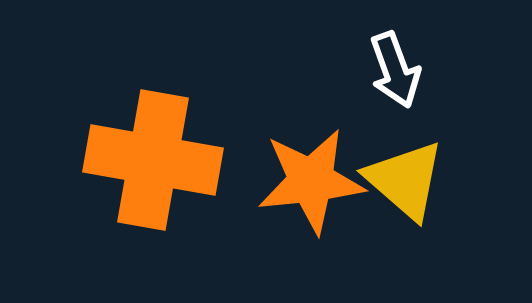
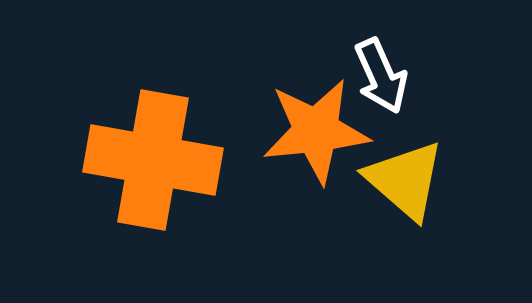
white arrow: moved 14 px left, 6 px down; rotated 4 degrees counterclockwise
orange star: moved 5 px right, 50 px up
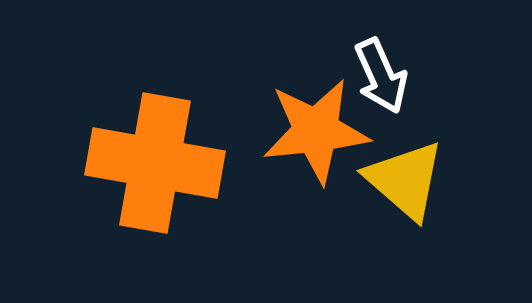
orange cross: moved 2 px right, 3 px down
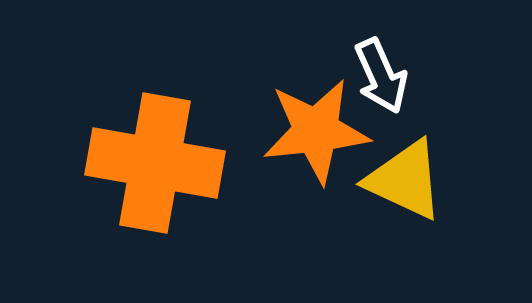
yellow triangle: rotated 16 degrees counterclockwise
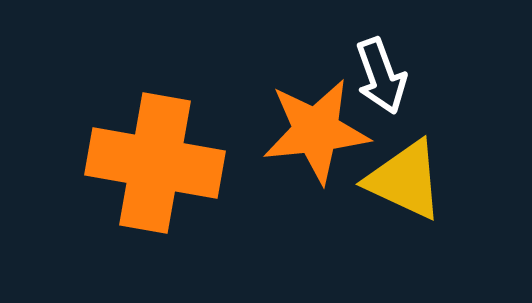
white arrow: rotated 4 degrees clockwise
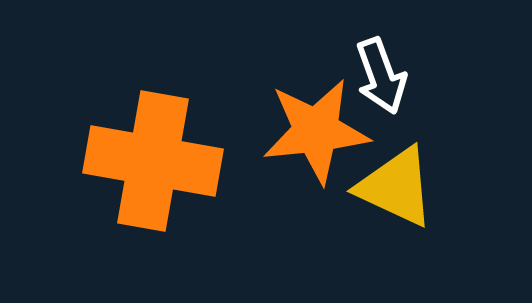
orange cross: moved 2 px left, 2 px up
yellow triangle: moved 9 px left, 7 px down
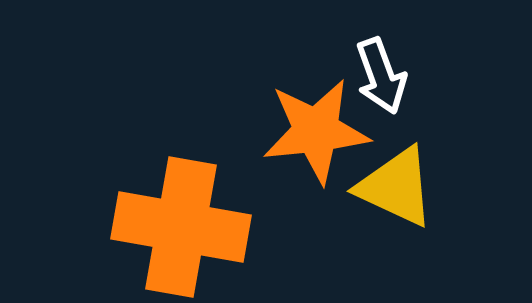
orange cross: moved 28 px right, 66 px down
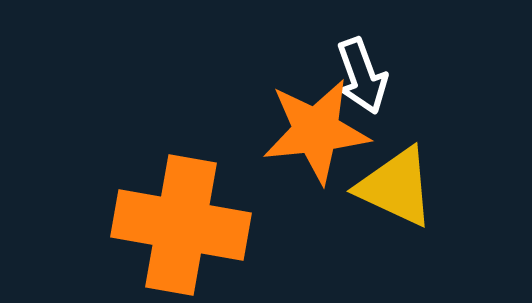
white arrow: moved 19 px left
orange cross: moved 2 px up
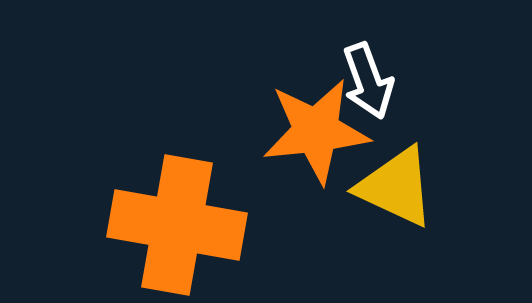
white arrow: moved 6 px right, 5 px down
orange cross: moved 4 px left
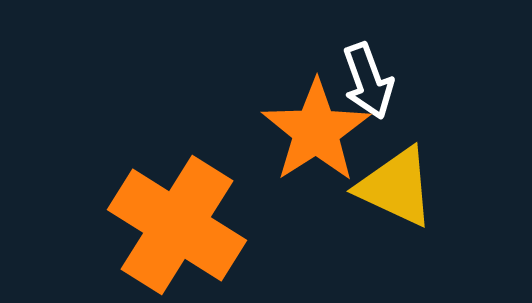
orange star: rotated 27 degrees counterclockwise
orange cross: rotated 22 degrees clockwise
